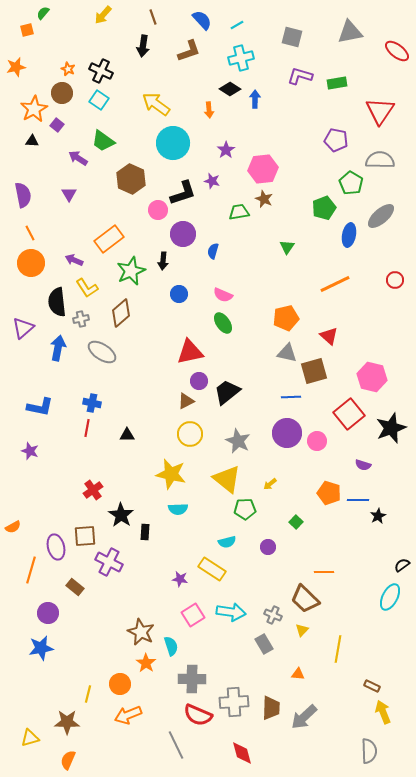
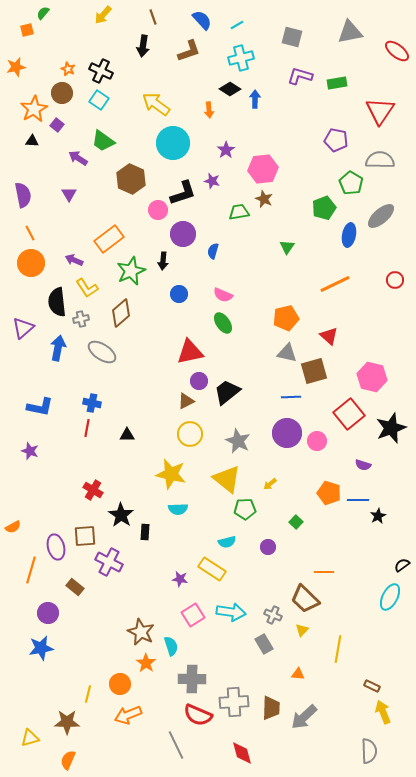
red cross at (93, 490): rotated 24 degrees counterclockwise
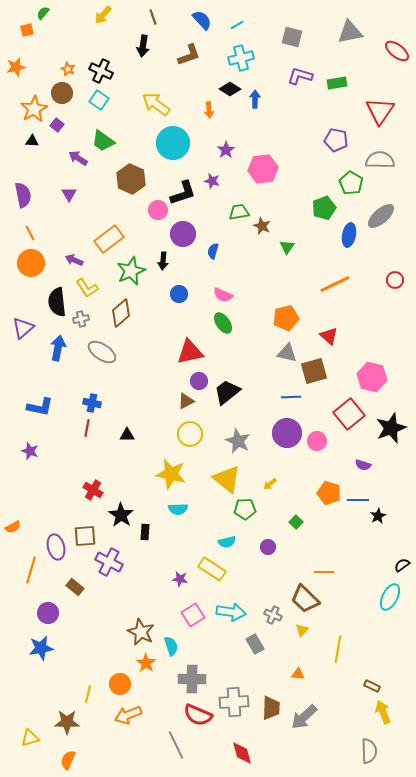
brown L-shape at (189, 51): moved 4 px down
brown star at (264, 199): moved 2 px left, 27 px down
gray rectangle at (264, 644): moved 9 px left
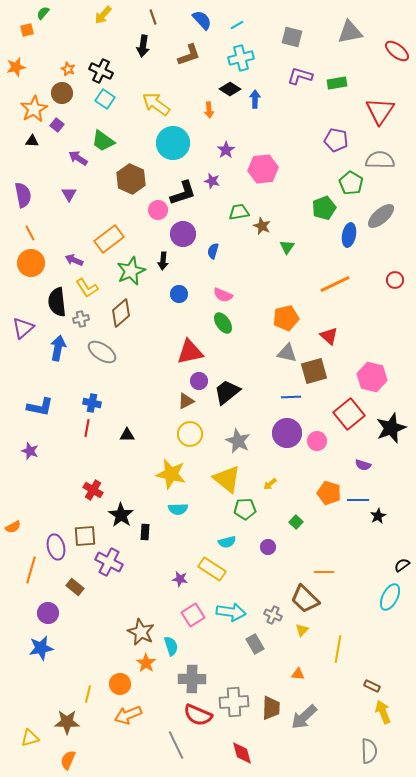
cyan square at (99, 100): moved 6 px right, 1 px up
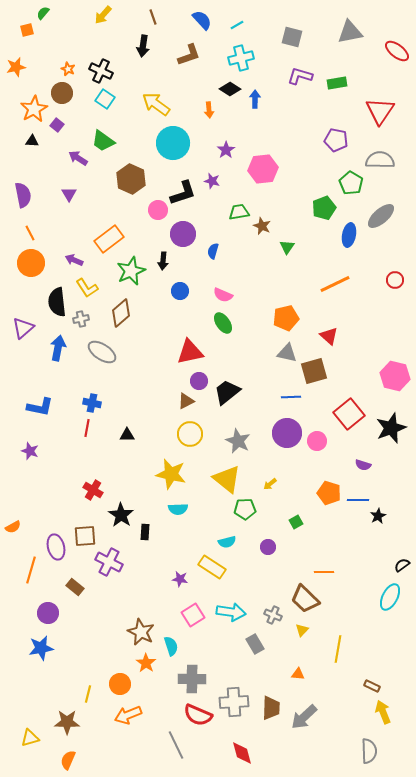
blue circle at (179, 294): moved 1 px right, 3 px up
pink hexagon at (372, 377): moved 23 px right, 1 px up
green square at (296, 522): rotated 16 degrees clockwise
yellow rectangle at (212, 569): moved 2 px up
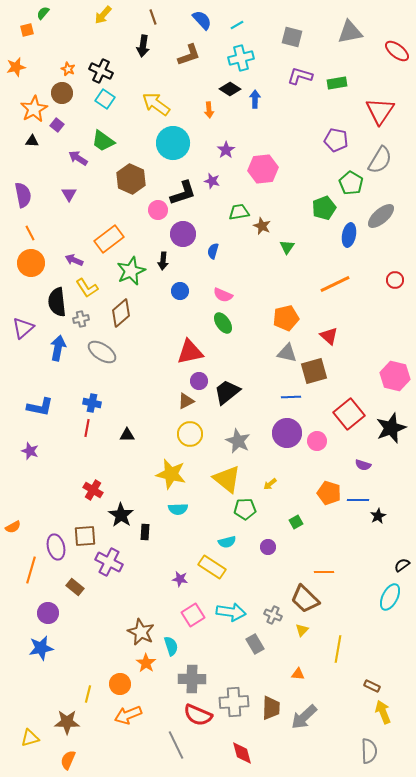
gray semicircle at (380, 160): rotated 120 degrees clockwise
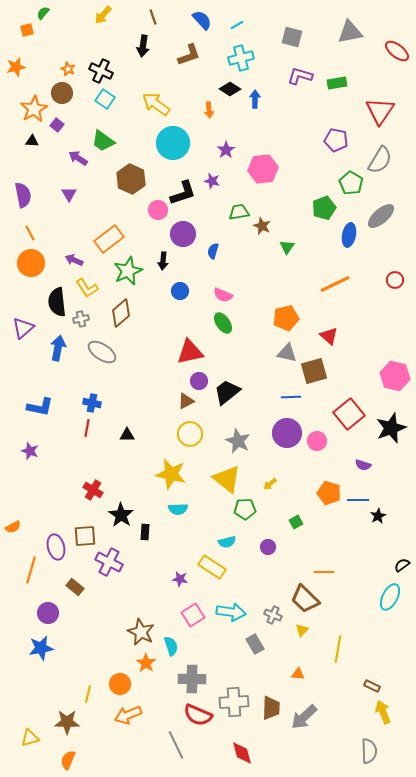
green star at (131, 271): moved 3 px left
